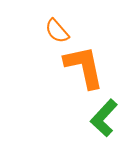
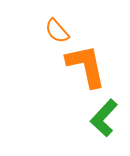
orange L-shape: moved 2 px right, 1 px up
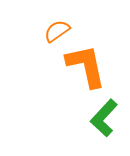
orange semicircle: rotated 96 degrees clockwise
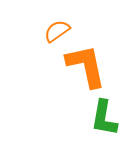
green L-shape: rotated 33 degrees counterclockwise
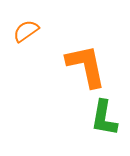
orange semicircle: moved 31 px left
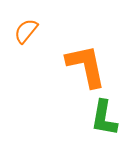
orange semicircle: rotated 16 degrees counterclockwise
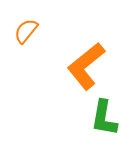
orange L-shape: rotated 117 degrees counterclockwise
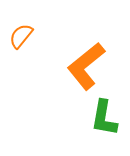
orange semicircle: moved 5 px left, 5 px down
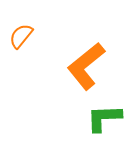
green L-shape: rotated 78 degrees clockwise
